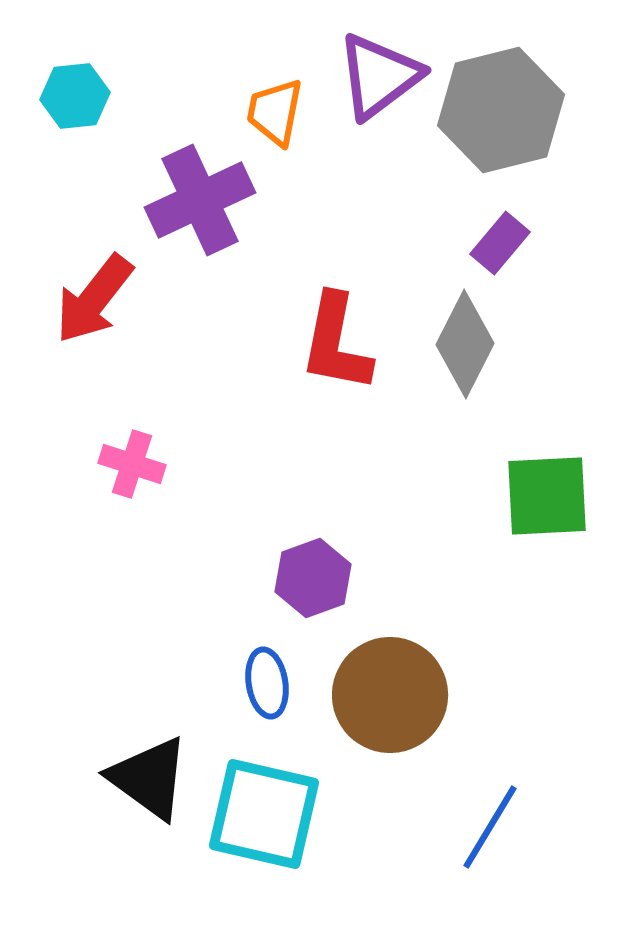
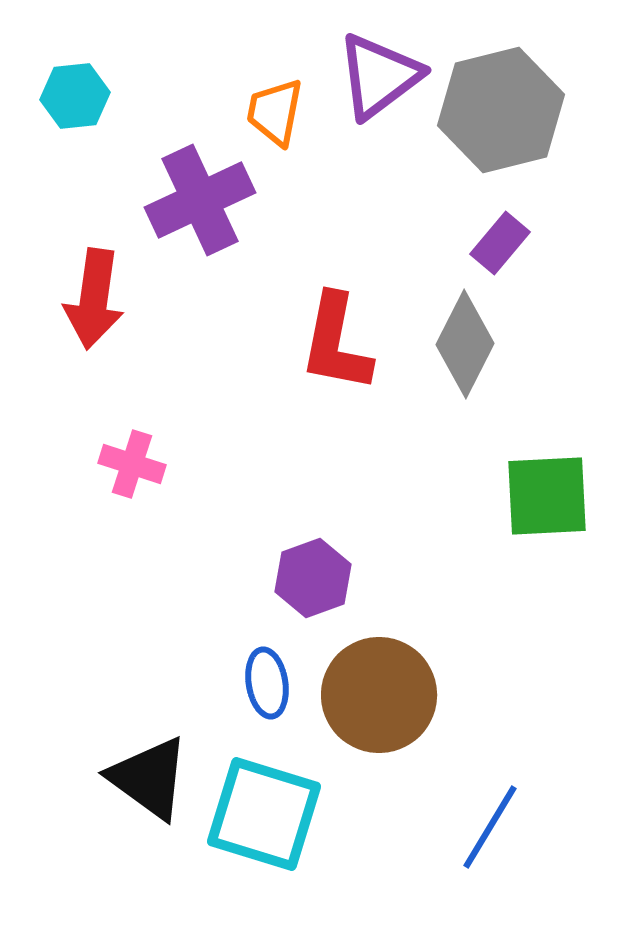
red arrow: rotated 30 degrees counterclockwise
brown circle: moved 11 px left
cyan square: rotated 4 degrees clockwise
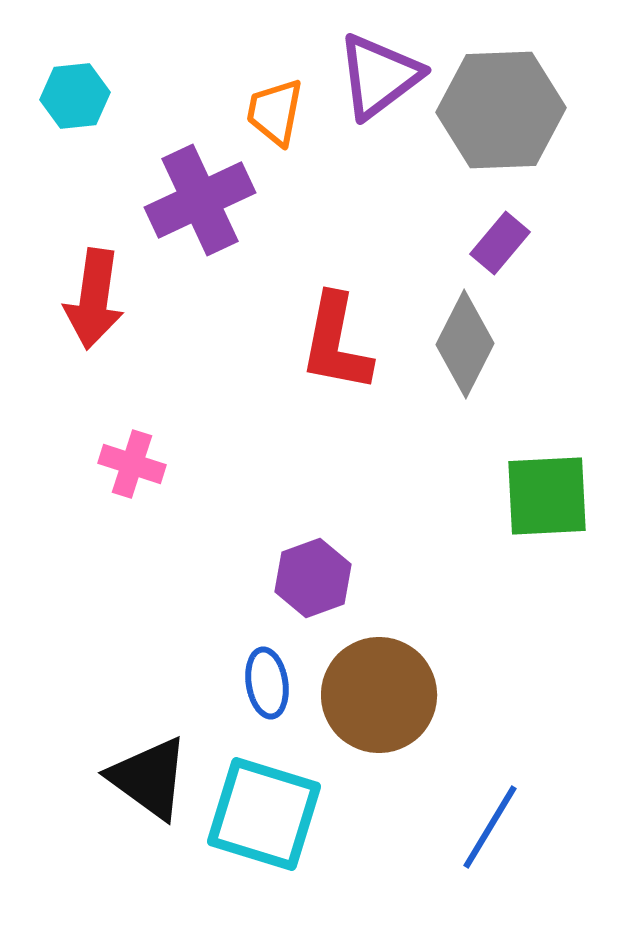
gray hexagon: rotated 12 degrees clockwise
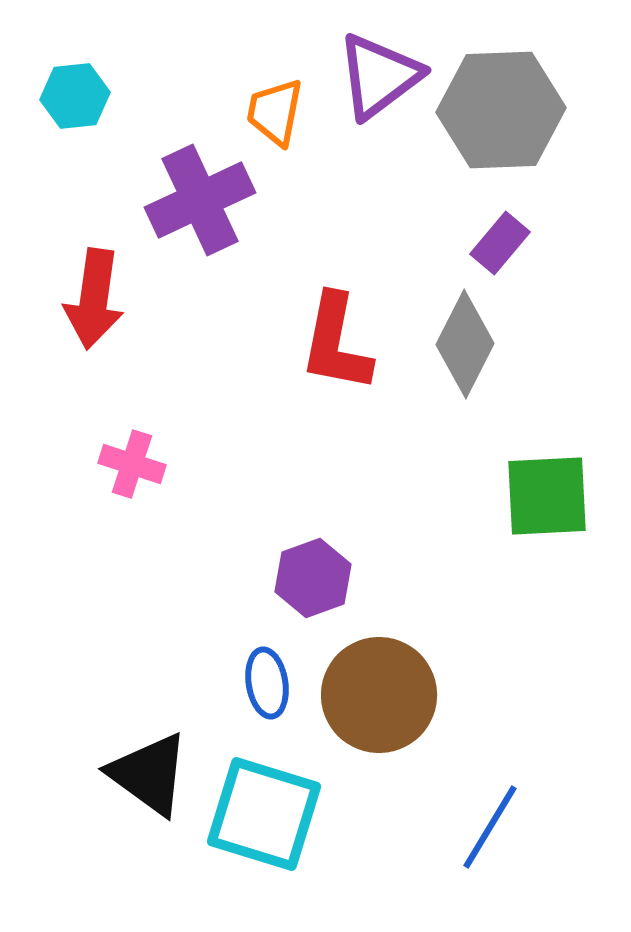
black triangle: moved 4 px up
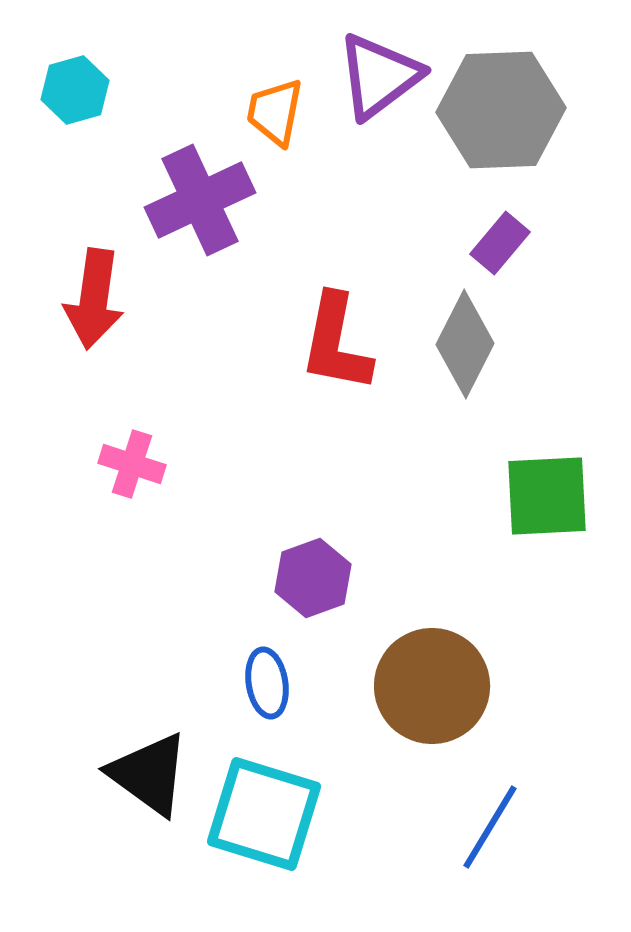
cyan hexagon: moved 6 px up; rotated 10 degrees counterclockwise
brown circle: moved 53 px right, 9 px up
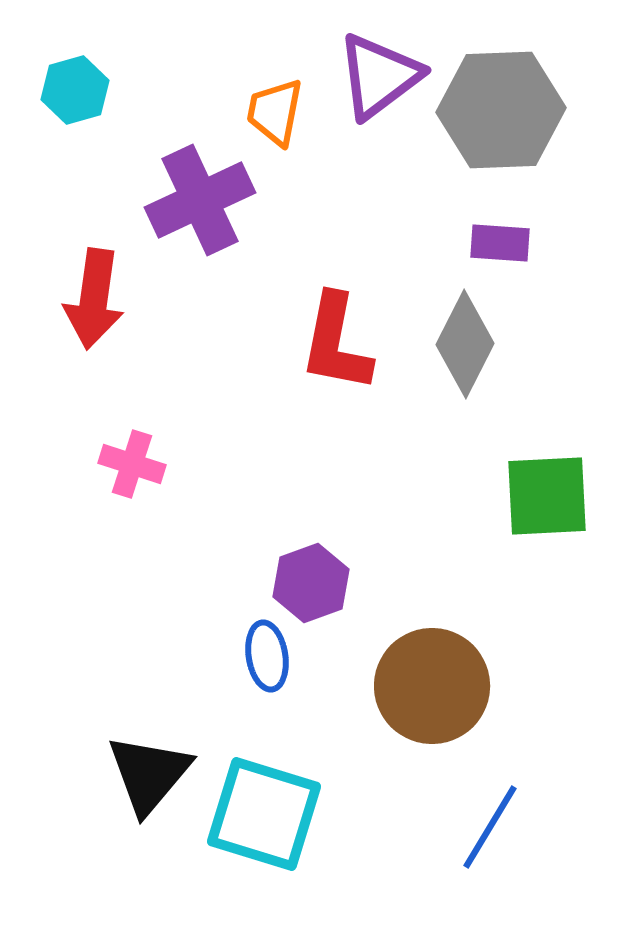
purple rectangle: rotated 54 degrees clockwise
purple hexagon: moved 2 px left, 5 px down
blue ellipse: moved 27 px up
black triangle: rotated 34 degrees clockwise
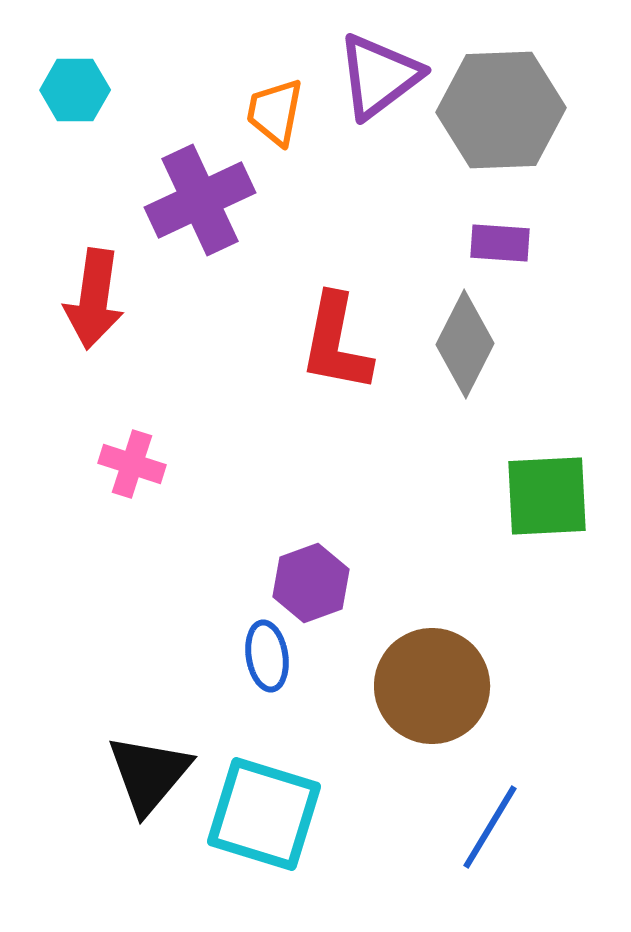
cyan hexagon: rotated 16 degrees clockwise
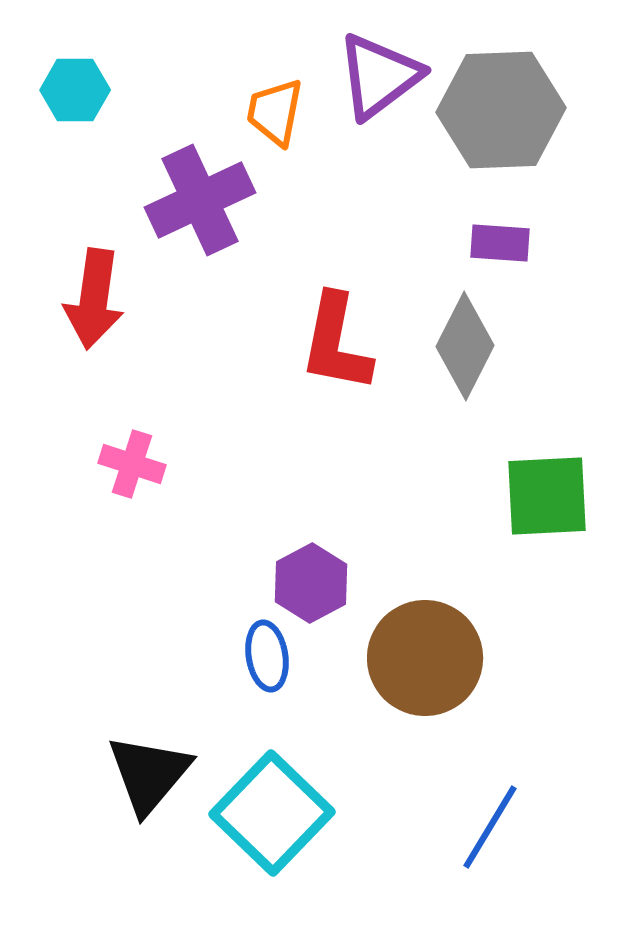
gray diamond: moved 2 px down
purple hexagon: rotated 8 degrees counterclockwise
brown circle: moved 7 px left, 28 px up
cyan square: moved 8 px right, 1 px up; rotated 27 degrees clockwise
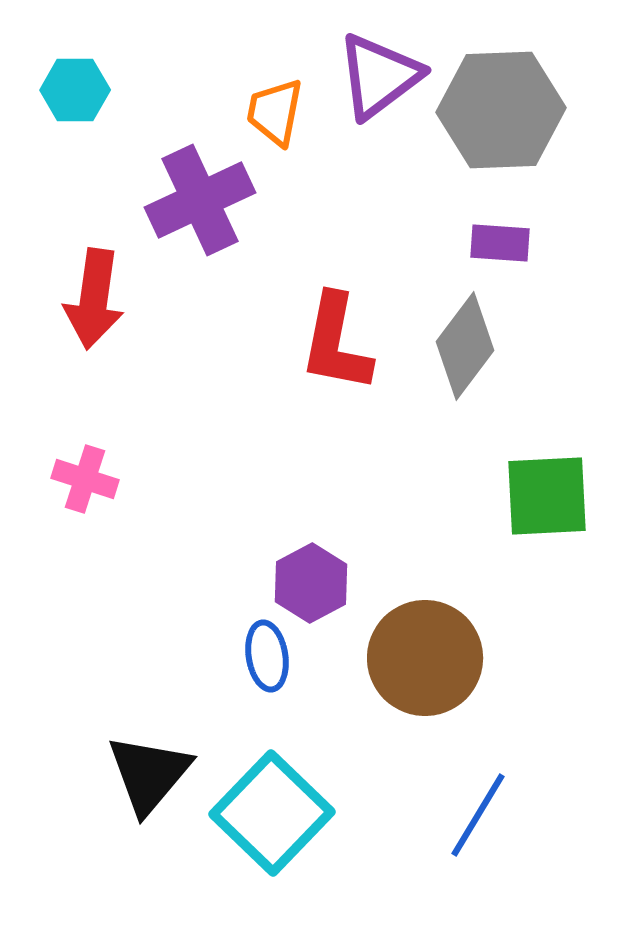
gray diamond: rotated 10 degrees clockwise
pink cross: moved 47 px left, 15 px down
blue line: moved 12 px left, 12 px up
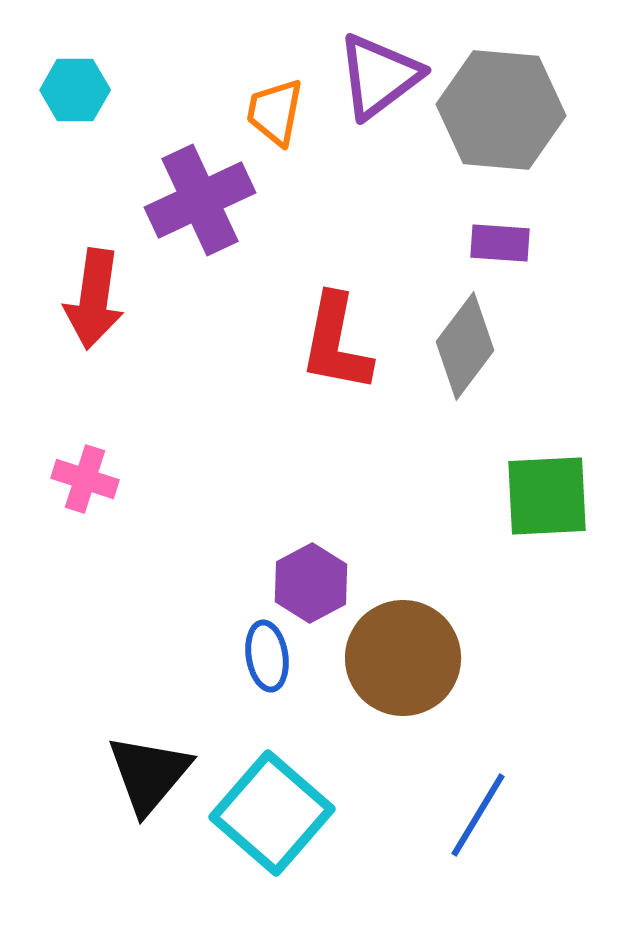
gray hexagon: rotated 7 degrees clockwise
brown circle: moved 22 px left
cyan square: rotated 3 degrees counterclockwise
